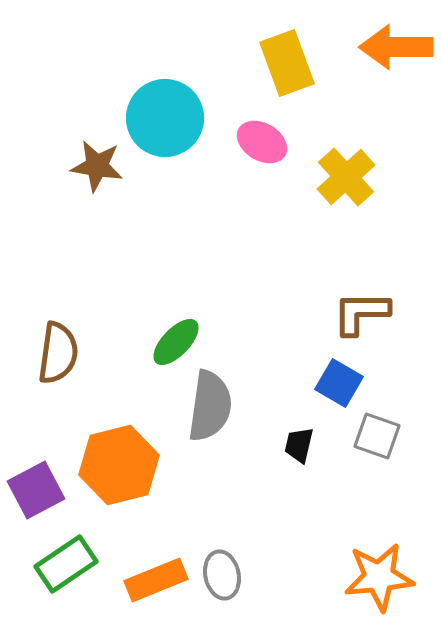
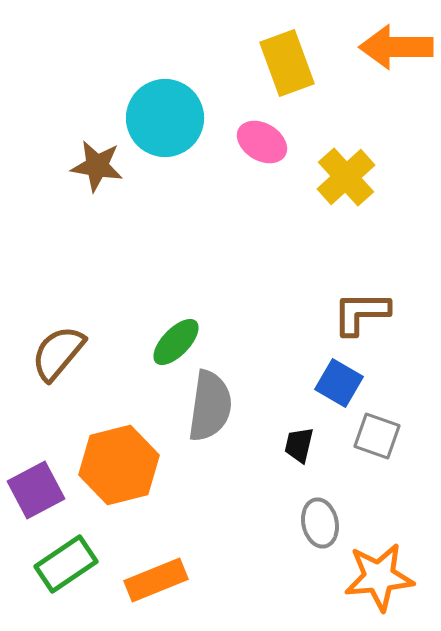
brown semicircle: rotated 148 degrees counterclockwise
gray ellipse: moved 98 px right, 52 px up
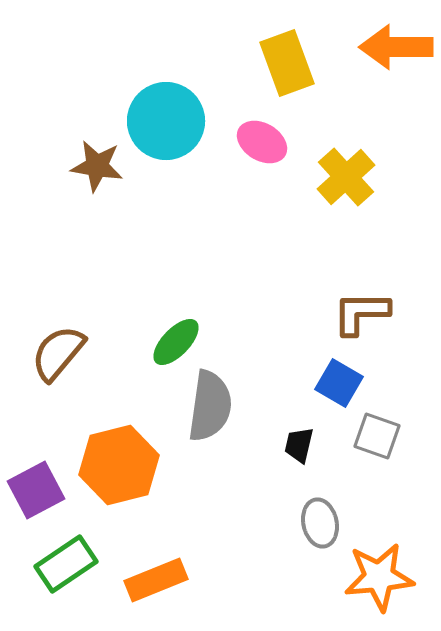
cyan circle: moved 1 px right, 3 px down
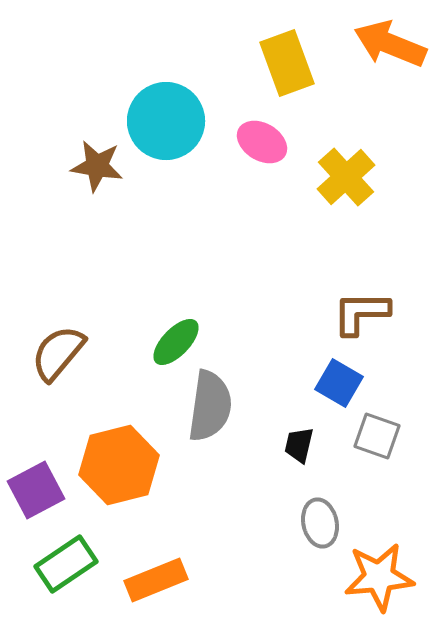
orange arrow: moved 6 px left, 3 px up; rotated 22 degrees clockwise
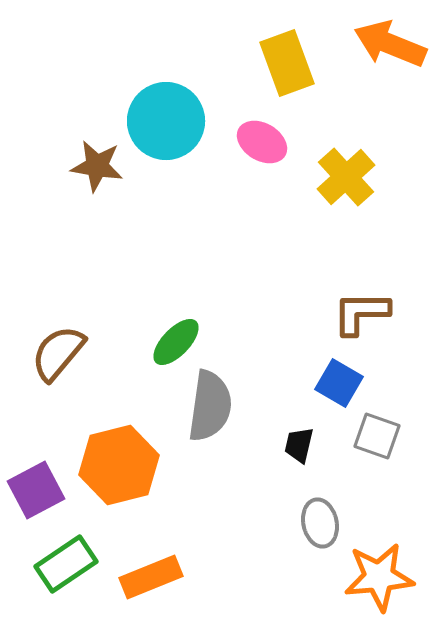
orange rectangle: moved 5 px left, 3 px up
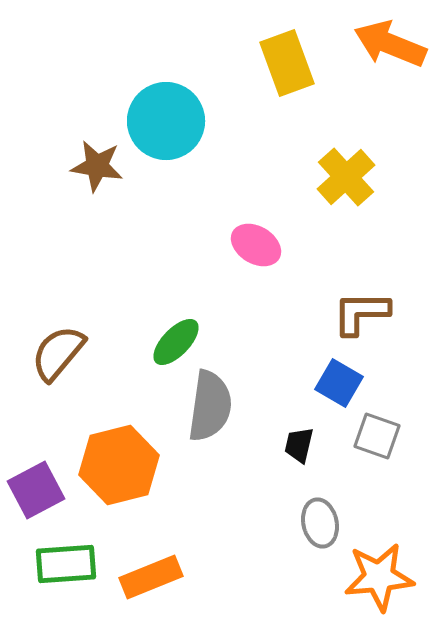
pink ellipse: moved 6 px left, 103 px down
green rectangle: rotated 30 degrees clockwise
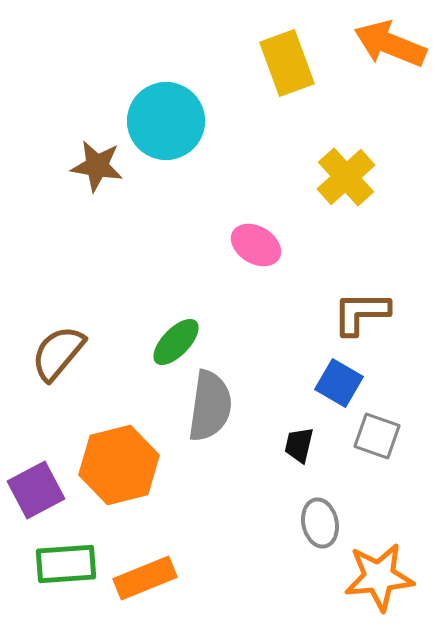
orange rectangle: moved 6 px left, 1 px down
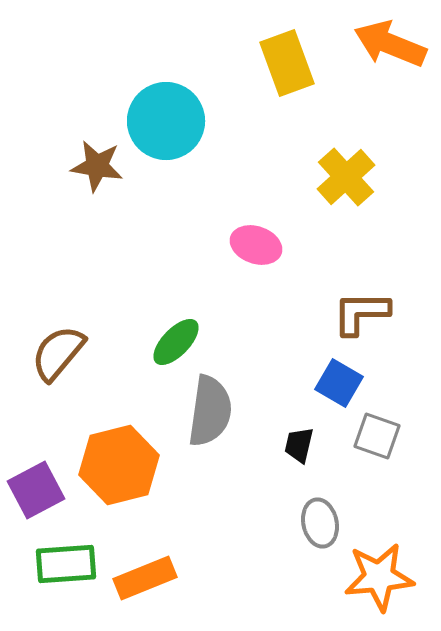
pink ellipse: rotated 12 degrees counterclockwise
gray semicircle: moved 5 px down
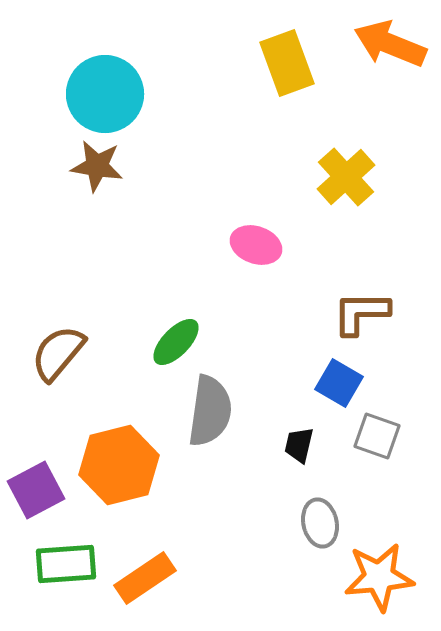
cyan circle: moved 61 px left, 27 px up
orange rectangle: rotated 12 degrees counterclockwise
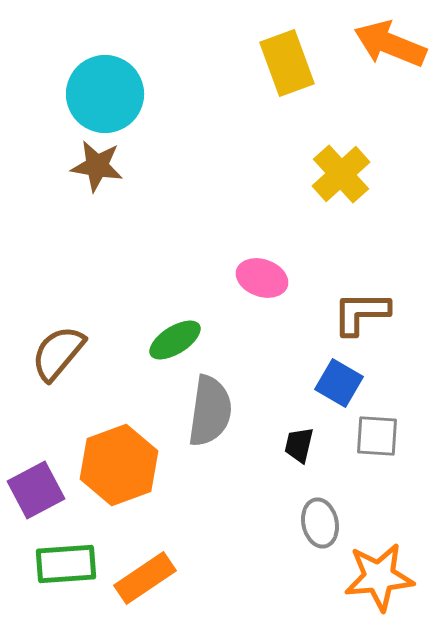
yellow cross: moved 5 px left, 3 px up
pink ellipse: moved 6 px right, 33 px down
green ellipse: moved 1 px left, 2 px up; rotated 14 degrees clockwise
gray square: rotated 15 degrees counterclockwise
orange hexagon: rotated 6 degrees counterclockwise
